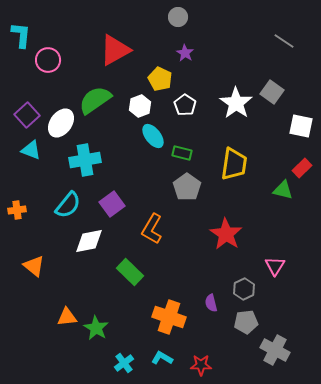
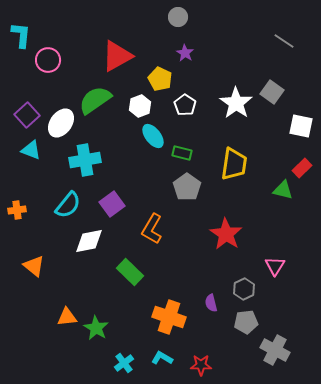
red triangle at (115, 50): moved 2 px right, 6 px down
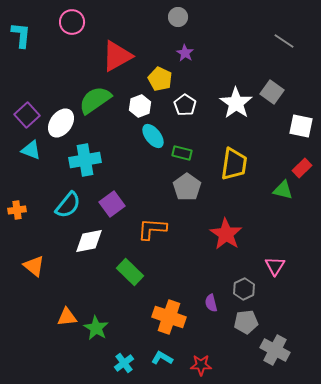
pink circle at (48, 60): moved 24 px right, 38 px up
orange L-shape at (152, 229): rotated 64 degrees clockwise
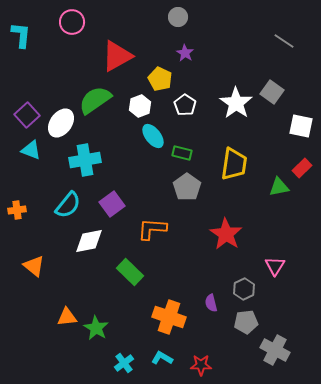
green triangle at (283, 190): moved 4 px left, 3 px up; rotated 25 degrees counterclockwise
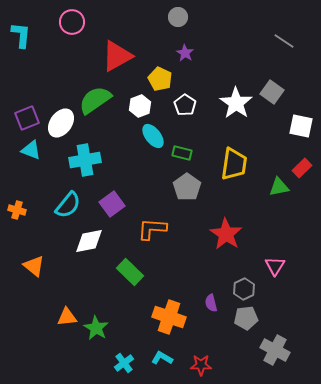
purple square at (27, 115): moved 3 px down; rotated 20 degrees clockwise
orange cross at (17, 210): rotated 24 degrees clockwise
gray pentagon at (246, 322): moved 4 px up
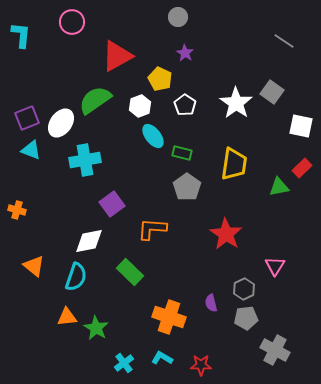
cyan semicircle at (68, 205): moved 8 px right, 72 px down; rotated 20 degrees counterclockwise
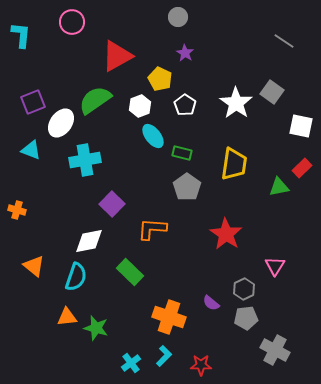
purple square at (27, 118): moved 6 px right, 16 px up
purple square at (112, 204): rotated 10 degrees counterclockwise
purple semicircle at (211, 303): rotated 36 degrees counterclockwise
green star at (96, 328): rotated 15 degrees counterclockwise
cyan L-shape at (162, 358): moved 2 px right, 2 px up; rotated 105 degrees clockwise
cyan cross at (124, 363): moved 7 px right
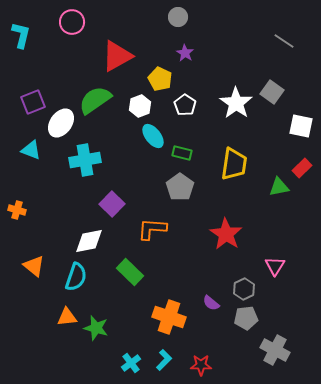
cyan L-shape at (21, 35): rotated 8 degrees clockwise
gray pentagon at (187, 187): moved 7 px left
cyan L-shape at (164, 356): moved 4 px down
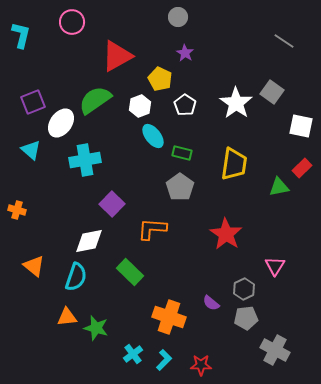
cyan triangle at (31, 150): rotated 20 degrees clockwise
cyan cross at (131, 363): moved 2 px right, 9 px up
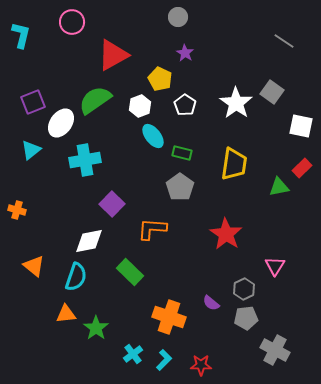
red triangle at (117, 56): moved 4 px left, 1 px up
cyan triangle at (31, 150): rotated 40 degrees clockwise
orange triangle at (67, 317): moved 1 px left, 3 px up
green star at (96, 328): rotated 20 degrees clockwise
